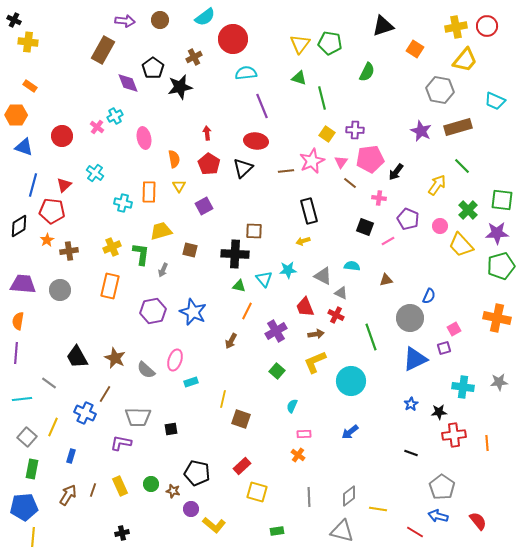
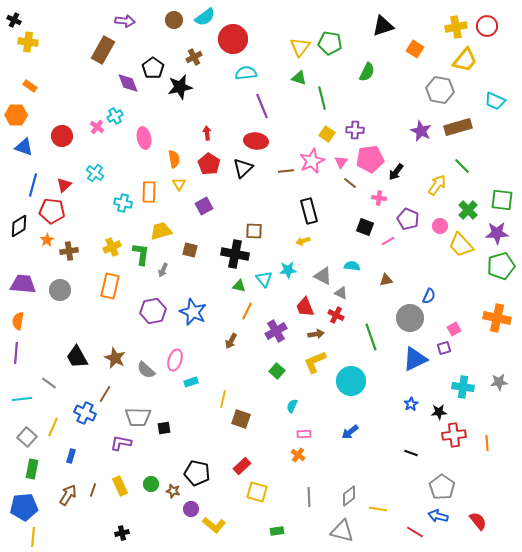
brown circle at (160, 20): moved 14 px right
yellow triangle at (300, 44): moved 3 px down
yellow triangle at (179, 186): moved 2 px up
black cross at (235, 254): rotated 8 degrees clockwise
black square at (171, 429): moved 7 px left, 1 px up
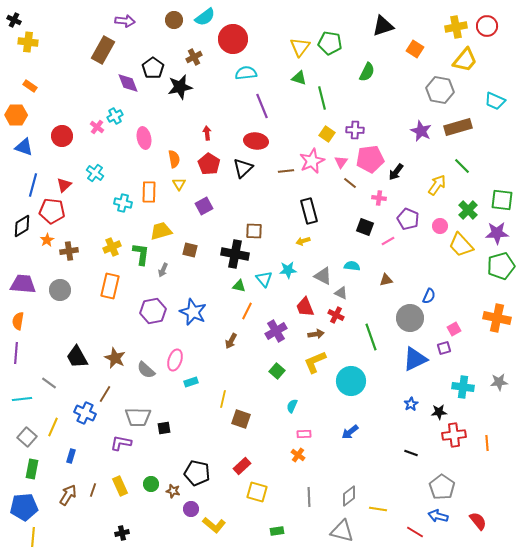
black diamond at (19, 226): moved 3 px right
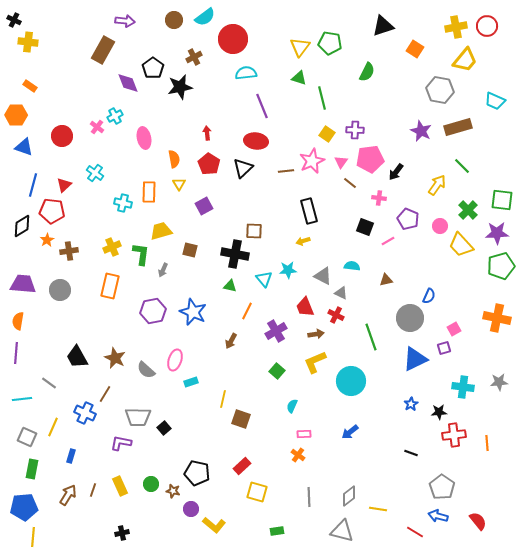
green triangle at (239, 286): moved 9 px left
black square at (164, 428): rotated 32 degrees counterclockwise
gray square at (27, 437): rotated 18 degrees counterclockwise
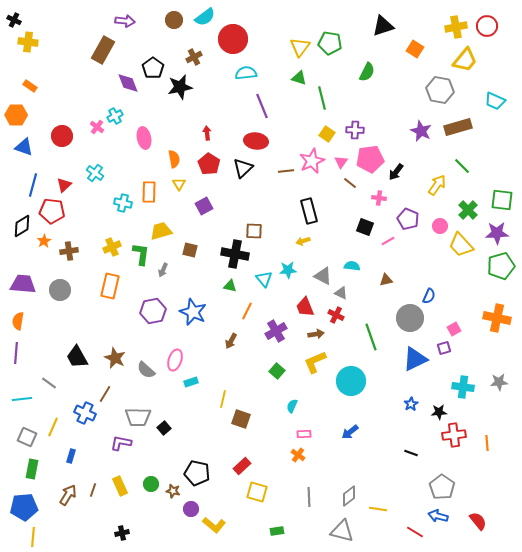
orange star at (47, 240): moved 3 px left, 1 px down
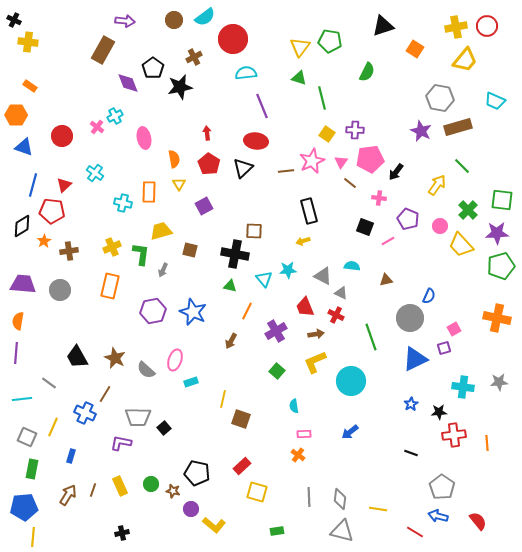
green pentagon at (330, 43): moved 2 px up
gray hexagon at (440, 90): moved 8 px down
cyan semicircle at (292, 406): moved 2 px right; rotated 32 degrees counterclockwise
gray diamond at (349, 496): moved 9 px left, 3 px down; rotated 45 degrees counterclockwise
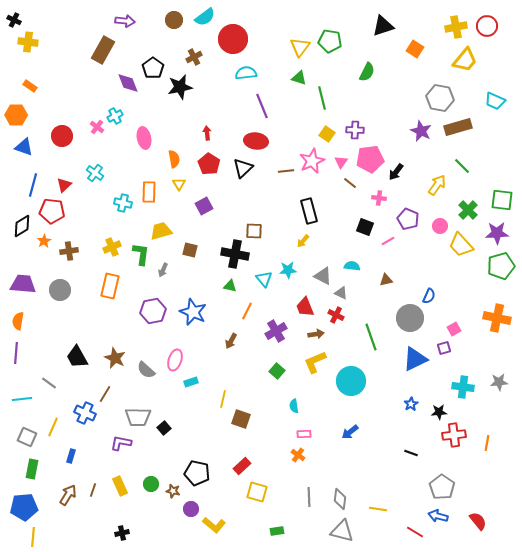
yellow arrow at (303, 241): rotated 32 degrees counterclockwise
orange line at (487, 443): rotated 14 degrees clockwise
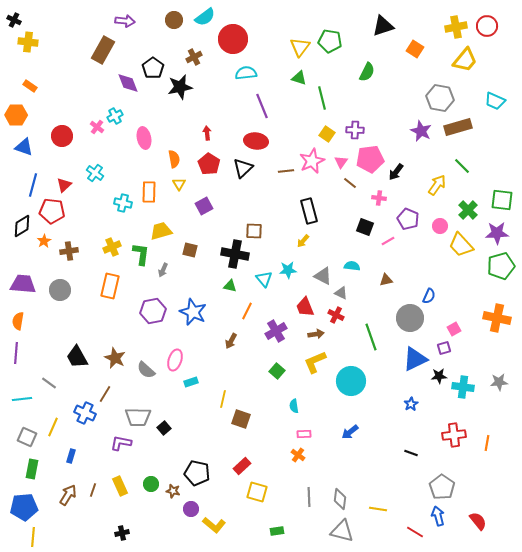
black star at (439, 412): moved 36 px up
blue arrow at (438, 516): rotated 60 degrees clockwise
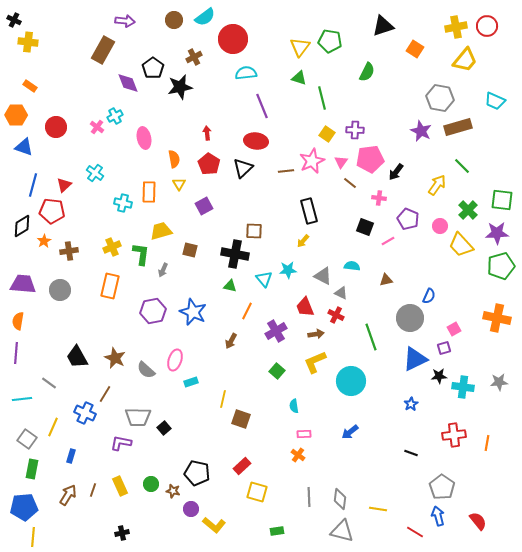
red circle at (62, 136): moved 6 px left, 9 px up
gray square at (27, 437): moved 2 px down; rotated 12 degrees clockwise
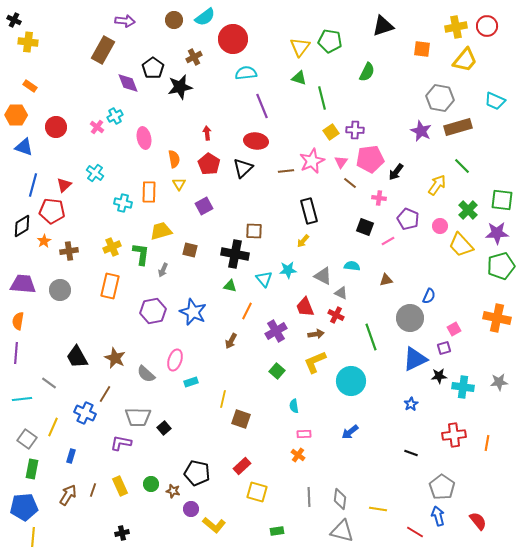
orange square at (415, 49): moved 7 px right; rotated 24 degrees counterclockwise
yellow square at (327, 134): moved 4 px right, 2 px up; rotated 21 degrees clockwise
gray semicircle at (146, 370): moved 4 px down
